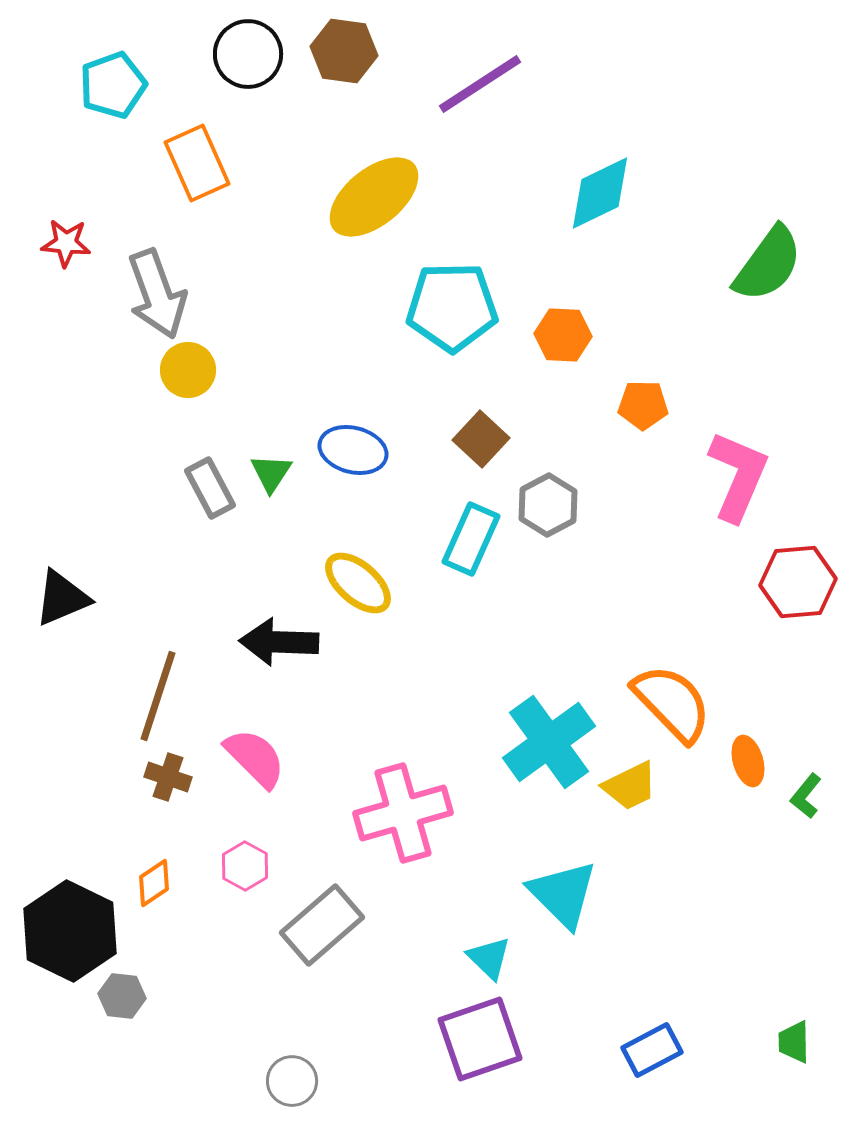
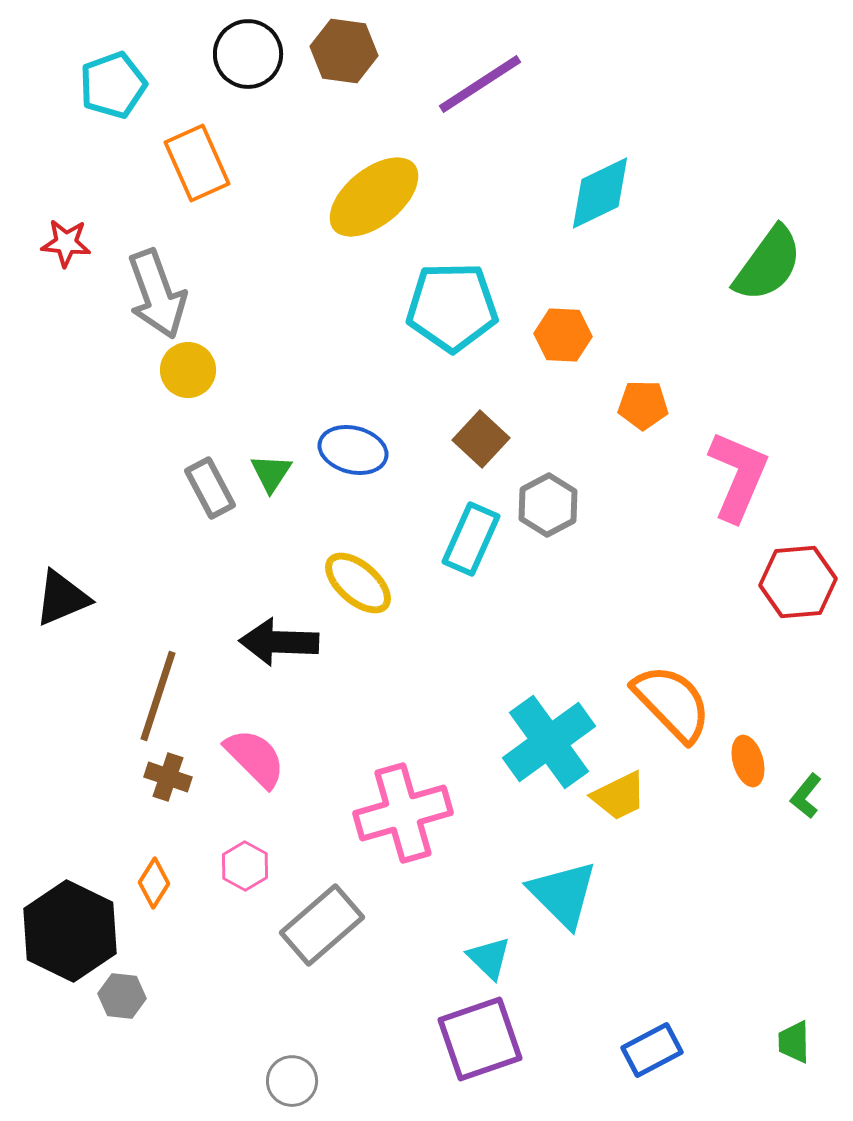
yellow trapezoid at (630, 786): moved 11 px left, 10 px down
orange diamond at (154, 883): rotated 24 degrees counterclockwise
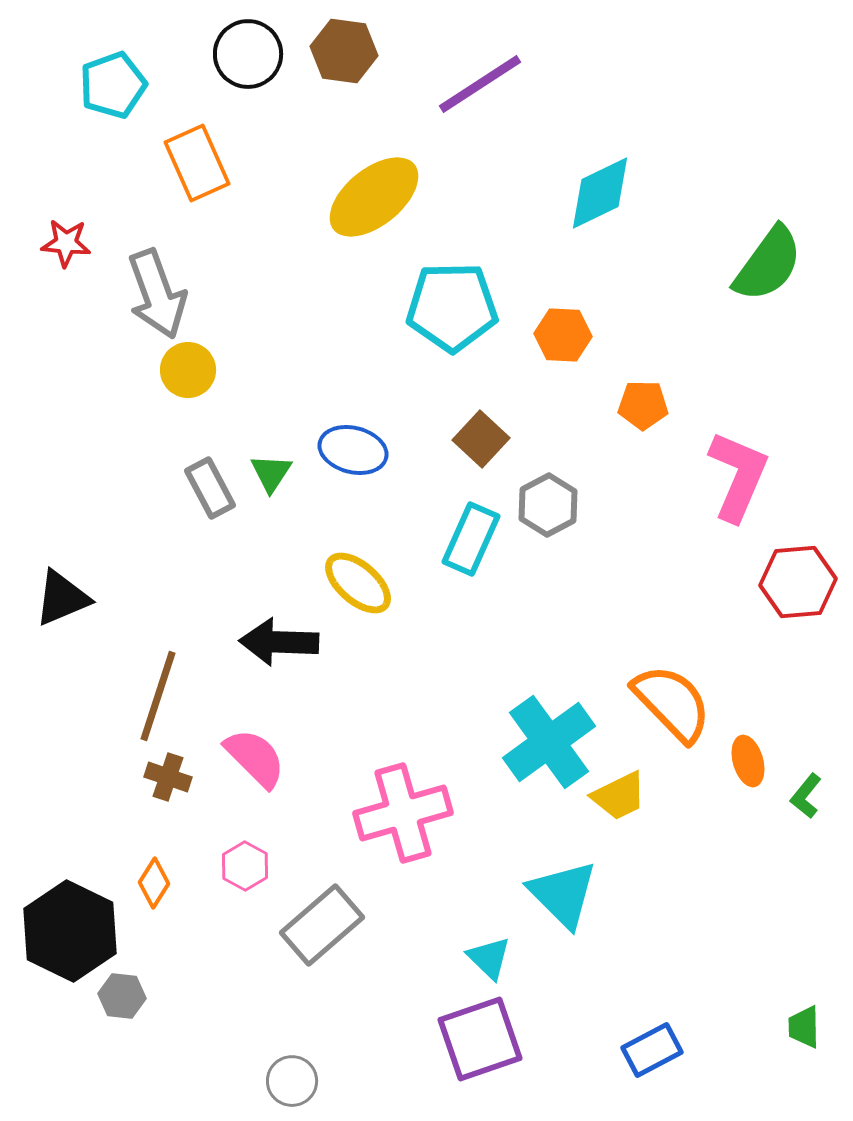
green trapezoid at (794, 1042): moved 10 px right, 15 px up
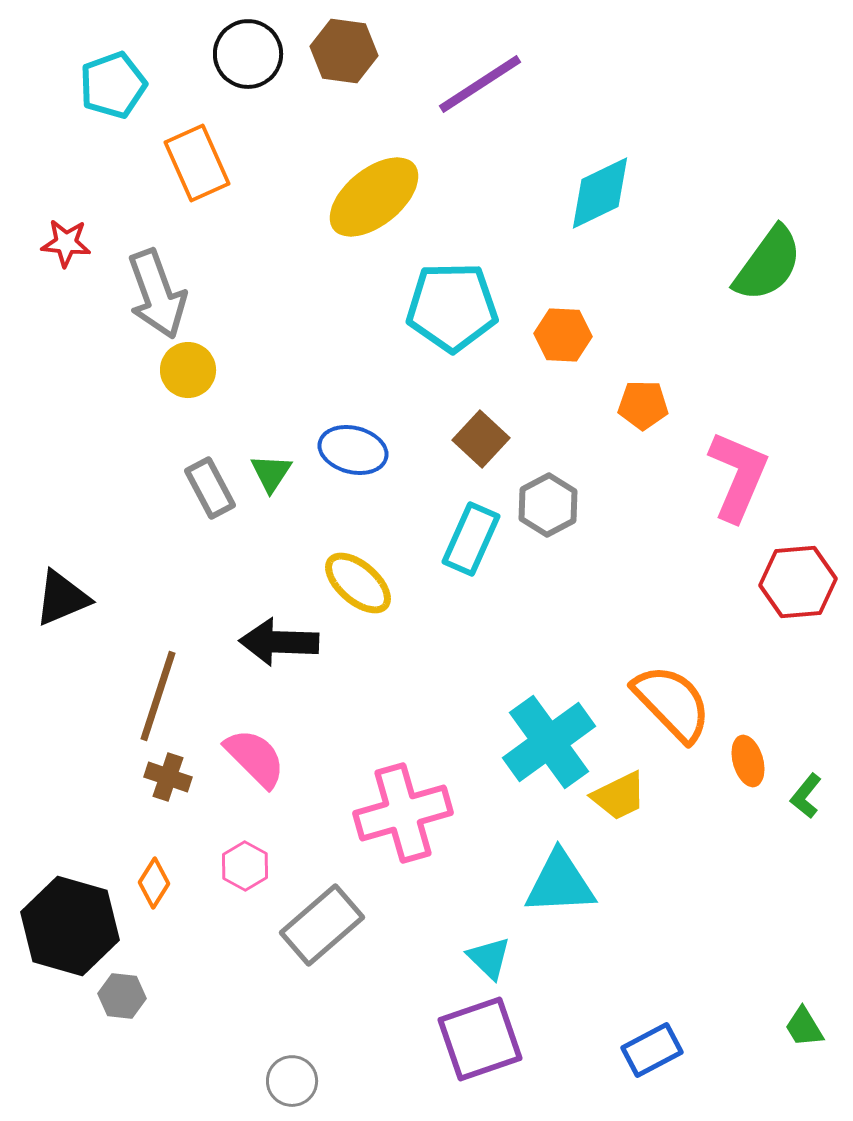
cyan triangle at (563, 894): moved 3 px left, 11 px up; rotated 48 degrees counterclockwise
black hexagon at (70, 931): moved 5 px up; rotated 10 degrees counterclockwise
green trapezoid at (804, 1027): rotated 30 degrees counterclockwise
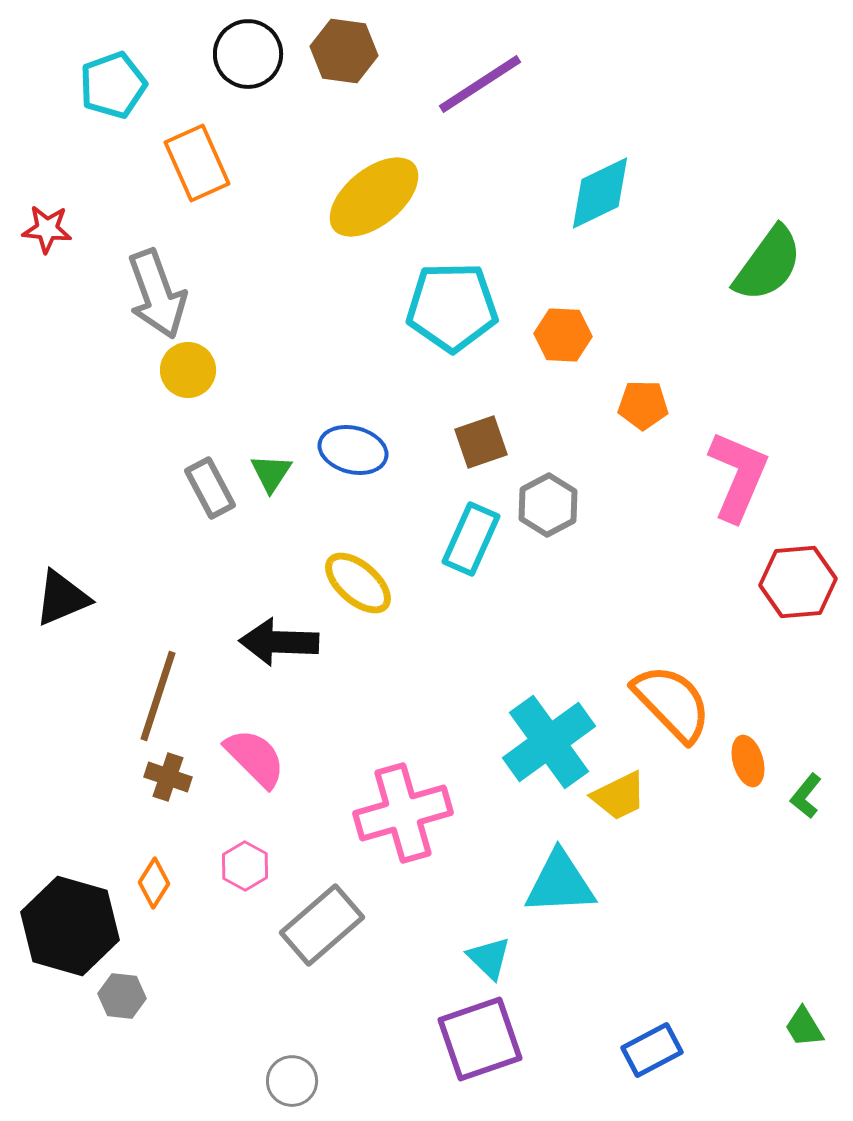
red star at (66, 243): moved 19 px left, 14 px up
brown square at (481, 439): moved 3 px down; rotated 28 degrees clockwise
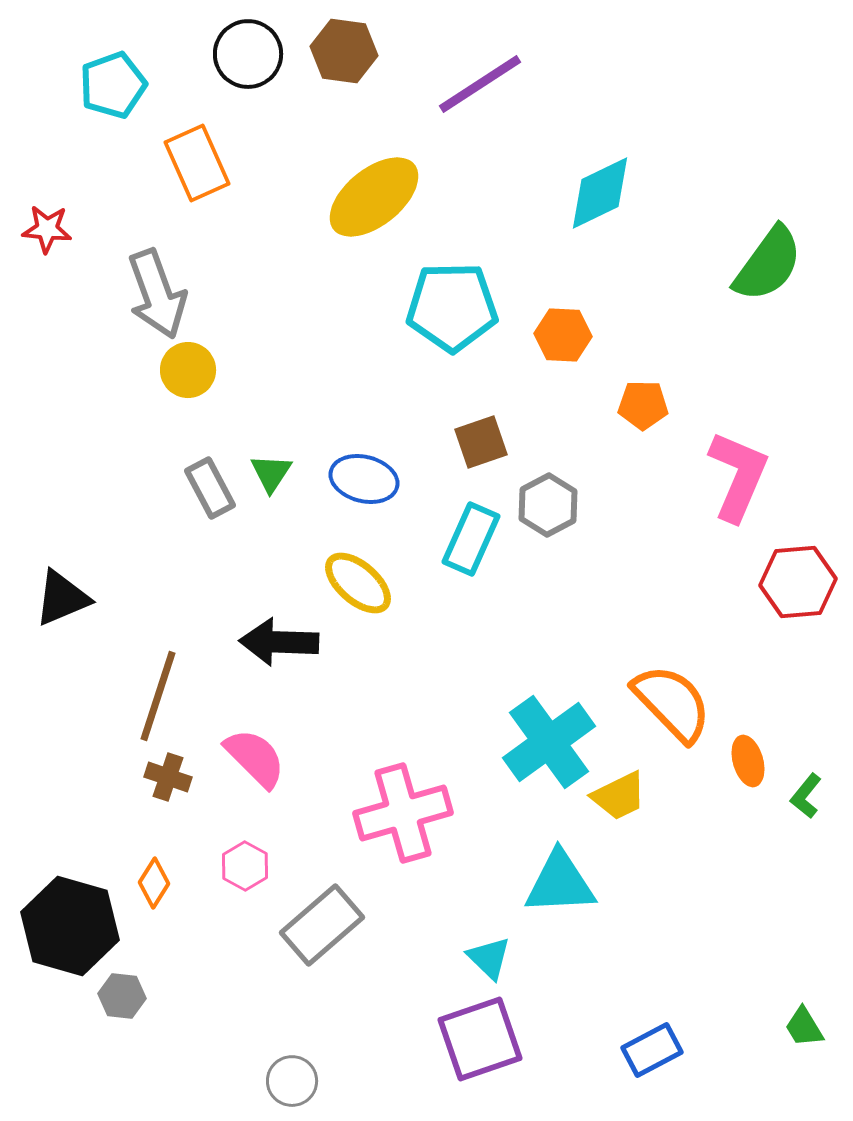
blue ellipse at (353, 450): moved 11 px right, 29 px down
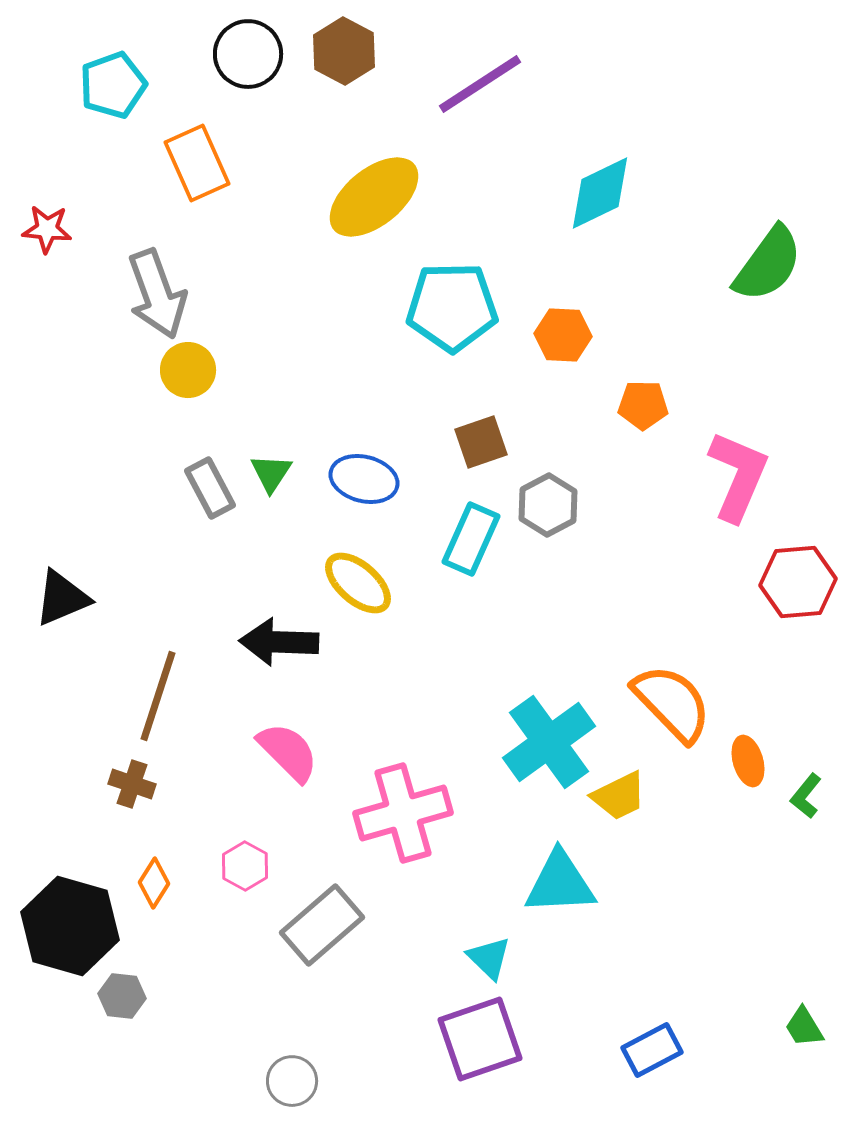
brown hexagon at (344, 51): rotated 20 degrees clockwise
pink semicircle at (255, 758): moved 33 px right, 6 px up
brown cross at (168, 777): moved 36 px left, 7 px down
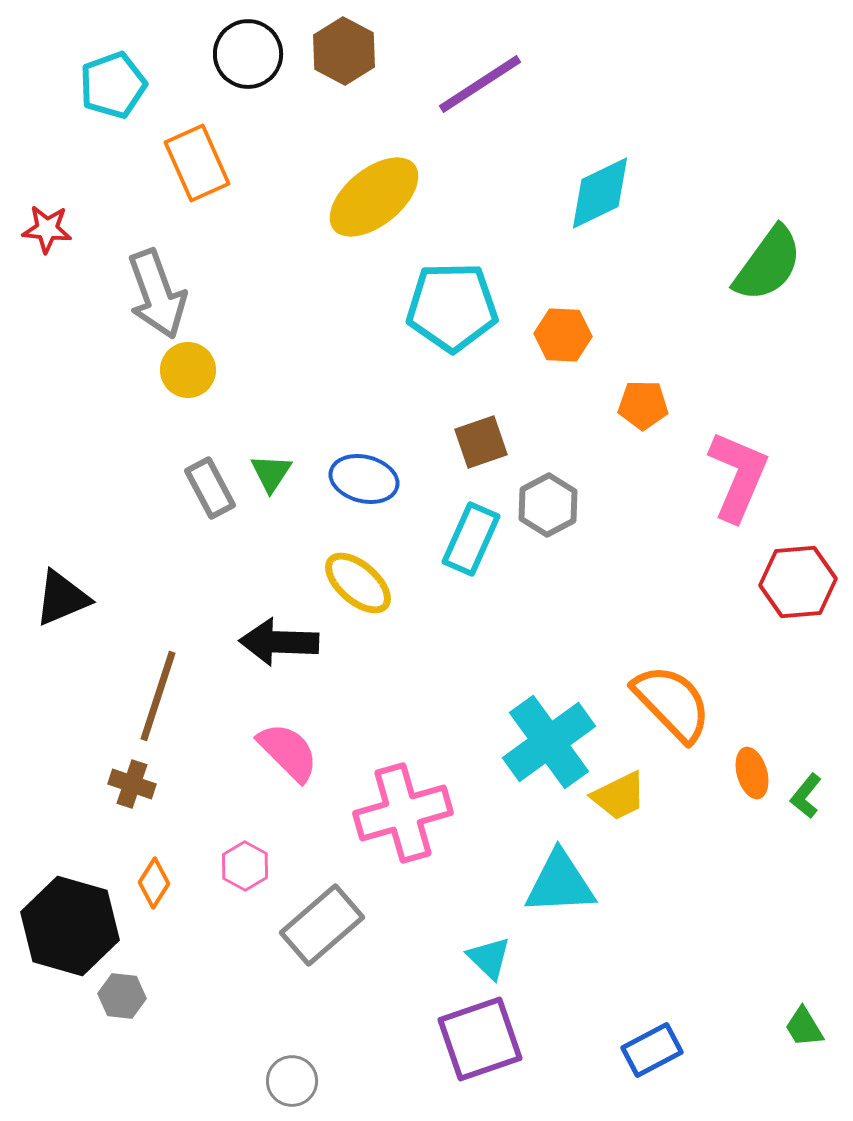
orange ellipse at (748, 761): moved 4 px right, 12 px down
